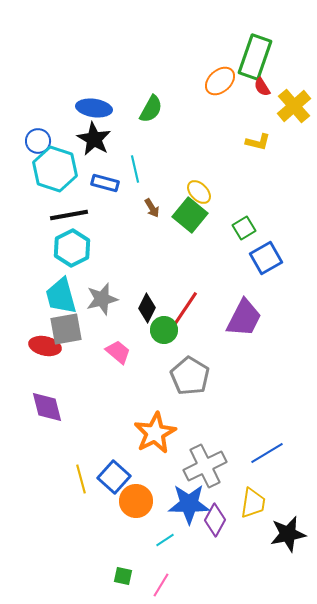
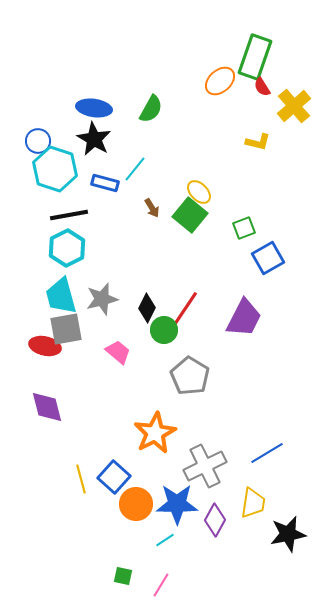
cyan line at (135, 169): rotated 52 degrees clockwise
green square at (244, 228): rotated 10 degrees clockwise
cyan hexagon at (72, 248): moved 5 px left
blue square at (266, 258): moved 2 px right
orange circle at (136, 501): moved 3 px down
blue star at (189, 504): moved 12 px left
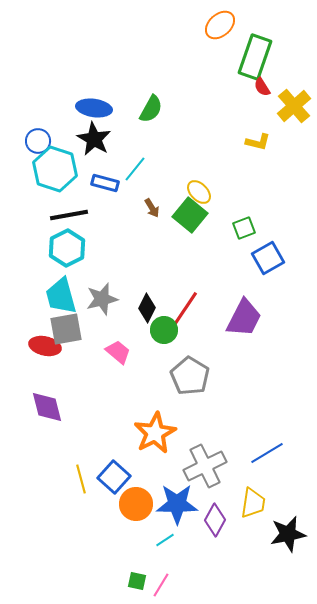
orange ellipse at (220, 81): moved 56 px up
green square at (123, 576): moved 14 px right, 5 px down
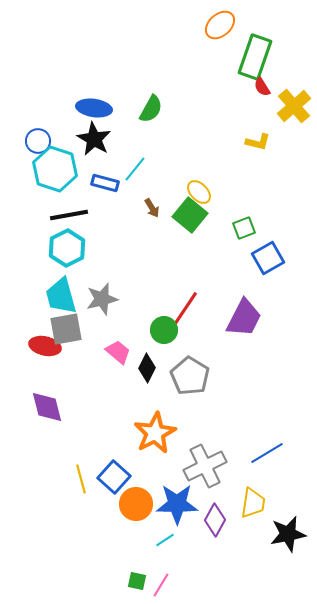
black diamond at (147, 308): moved 60 px down
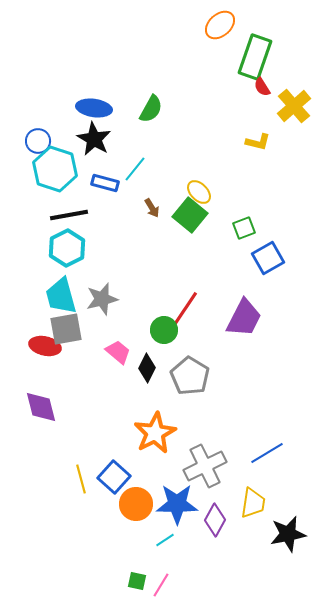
purple diamond at (47, 407): moved 6 px left
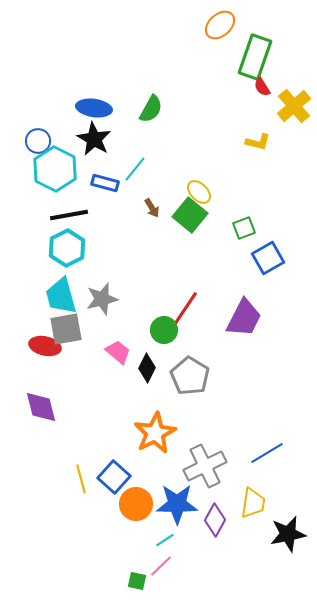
cyan hexagon at (55, 169): rotated 9 degrees clockwise
pink line at (161, 585): moved 19 px up; rotated 15 degrees clockwise
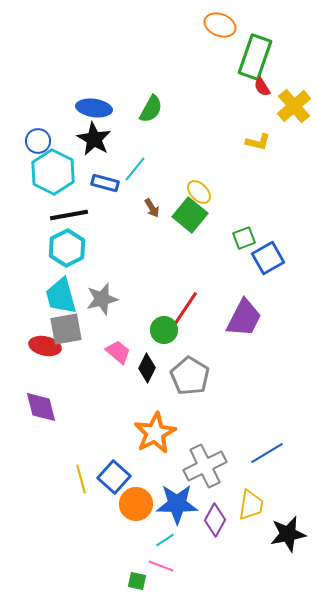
orange ellipse at (220, 25): rotated 64 degrees clockwise
cyan hexagon at (55, 169): moved 2 px left, 3 px down
green square at (244, 228): moved 10 px down
yellow trapezoid at (253, 503): moved 2 px left, 2 px down
pink line at (161, 566): rotated 65 degrees clockwise
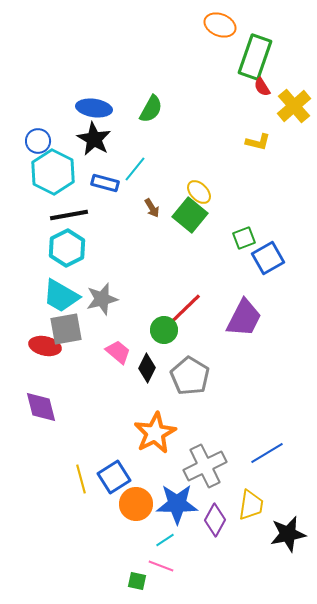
cyan trapezoid at (61, 296): rotated 45 degrees counterclockwise
red line at (185, 309): rotated 12 degrees clockwise
blue square at (114, 477): rotated 16 degrees clockwise
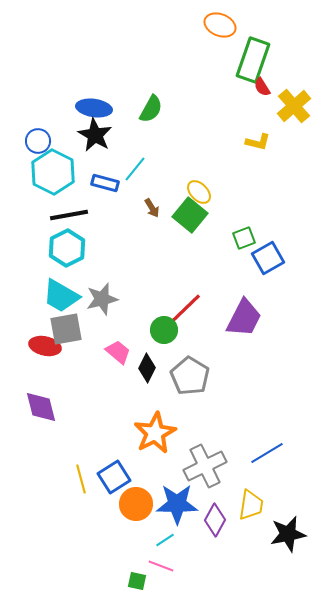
green rectangle at (255, 57): moved 2 px left, 3 px down
black star at (94, 139): moved 1 px right, 4 px up
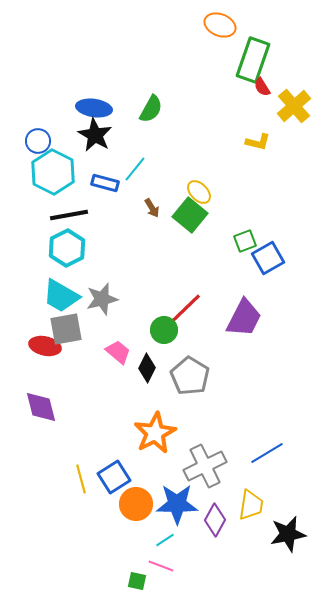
green square at (244, 238): moved 1 px right, 3 px down
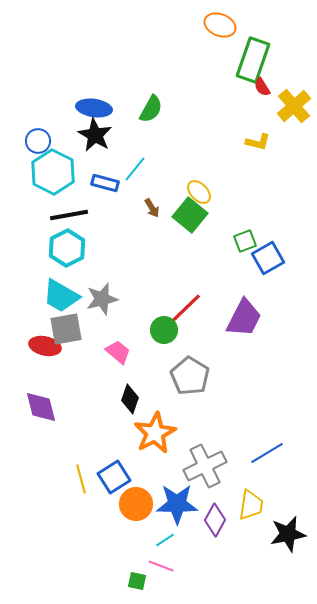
black diamond at (147, 368): moved 17 px left, 31 px down; rotated 8 degrees counterclockwise
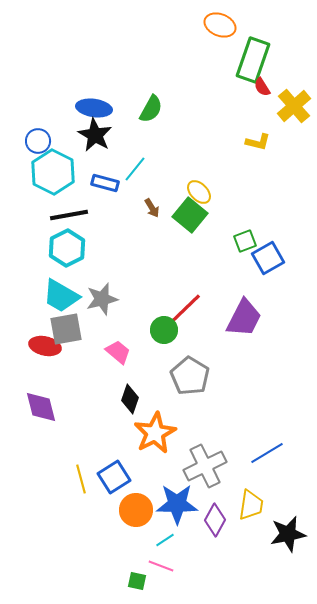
orange circle at (136, 504): moved 6 px down
